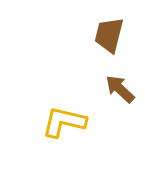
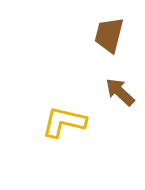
brown arrow: moved 3 px down
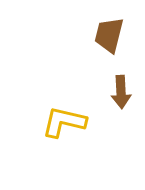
brown arrow: moved 1 px right; rotated 136 degrees counterclockwise
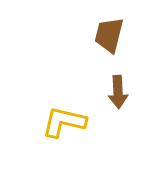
brown arrow: moved 3 px left
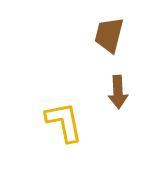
yellow L-shape: rotated 66 degrees clockwise
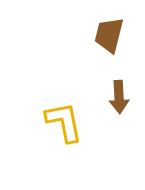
brown arrow: moved 1 px right, 5 px down
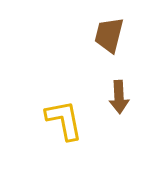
yellow L-shape: moved 2 px up
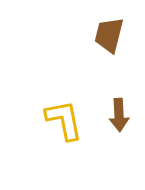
brown arrow: moved 18 px down
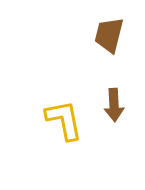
brown arrow: moved 5 px left, 10 px up
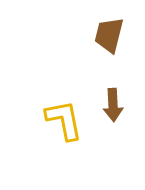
brown arrow: moved 1 px left
